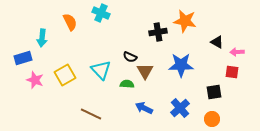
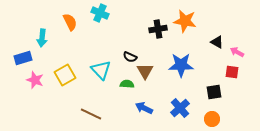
cyan cross: moved 1 px left
black cross: moved 3 px up
pink arrow: rotated 32 degrees clockwise
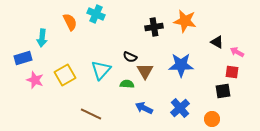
cyan cross: moved 4 px left, 1 px down
black cross: moved 4 px left, 2 px up
cyan triangle: rotated 25 degrees clockwise
black square: moved 9 px right, 1 px up
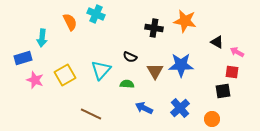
black cross: moved 1 px down; rotated 18 degrees clockwise
brown triangle: moved 10 px right
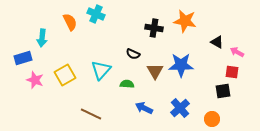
black semicircle: moved 3 px right, 3 px up
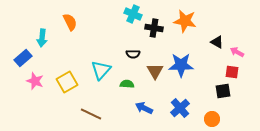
cyan cross: moved 37 px right
black semicircle: rotated 24 degrees counterclockwise
blue rectangle: rotated 24 degrees counterclockwise
yellow square: moved 2 px right, 7 px down
pink star: moved 1 px down
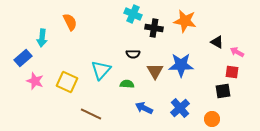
yellow square: rotated 35 degrees counterclockwise
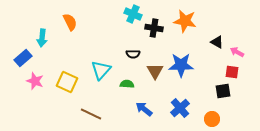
blue arrow: moved 1 px down; rotated 12 degrees clockwise
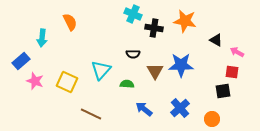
black triangle: moved 1 px left, 2 px up
blue rectangle: moved 2 px left, 3 px down
